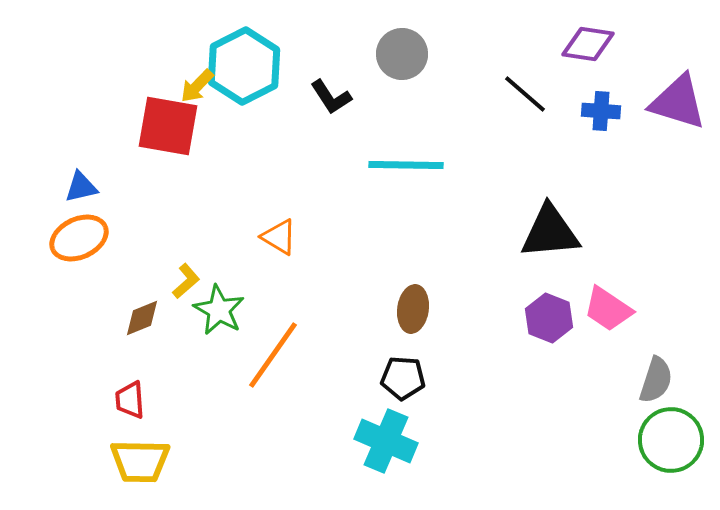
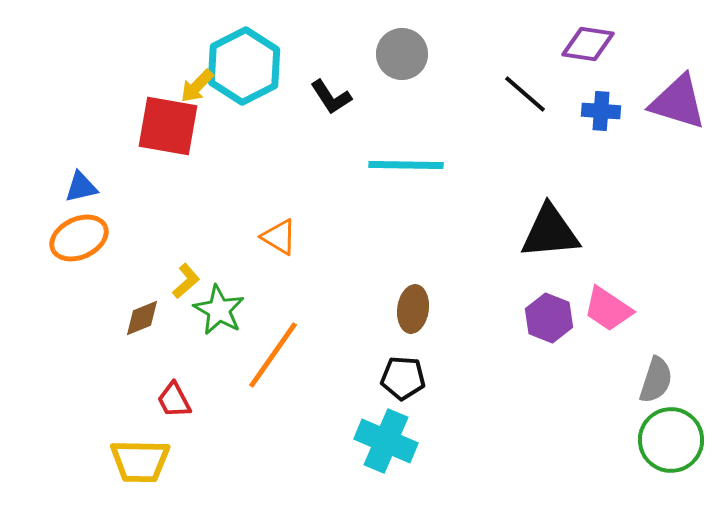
red trapezoid: moved 44 px right; rotated 24 degrees counterclockwise
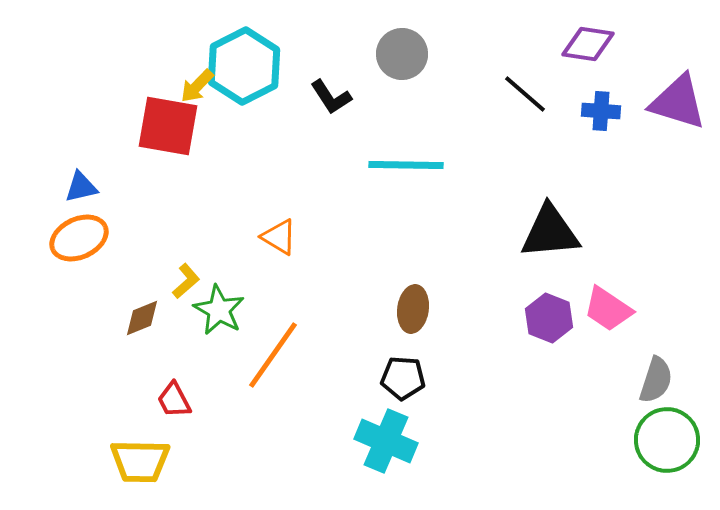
green circle: moved 4 px left
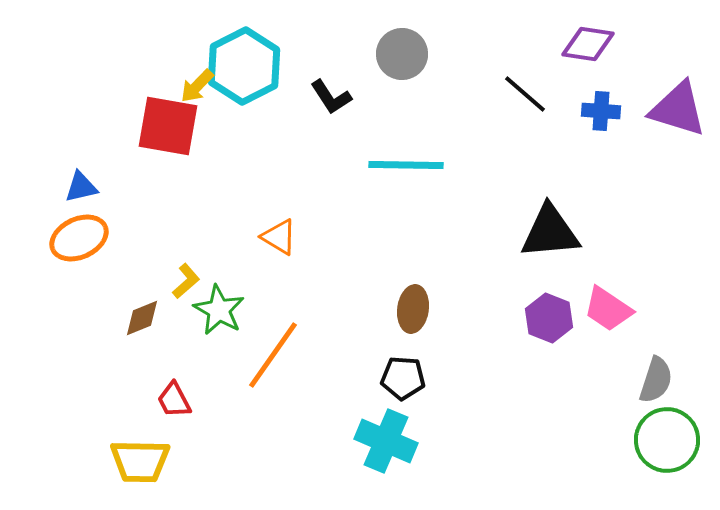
purple triangle: moved 7 px down
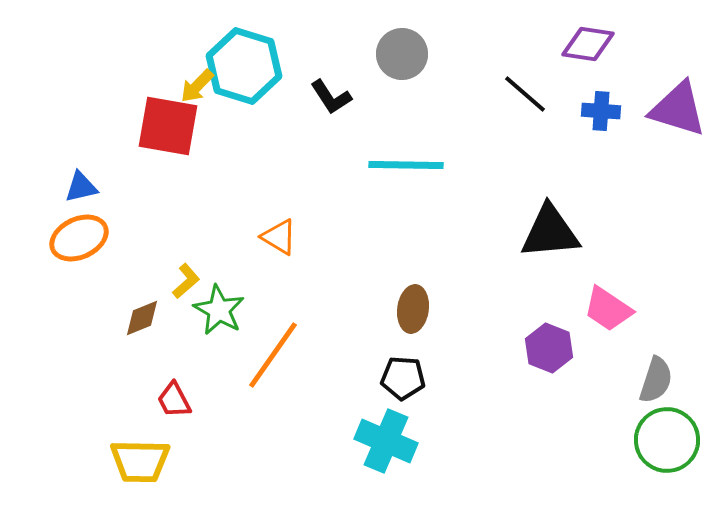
cyan hexagon: rotated 16 degrees counterclockwise
purple hexagon: moved 30 px down
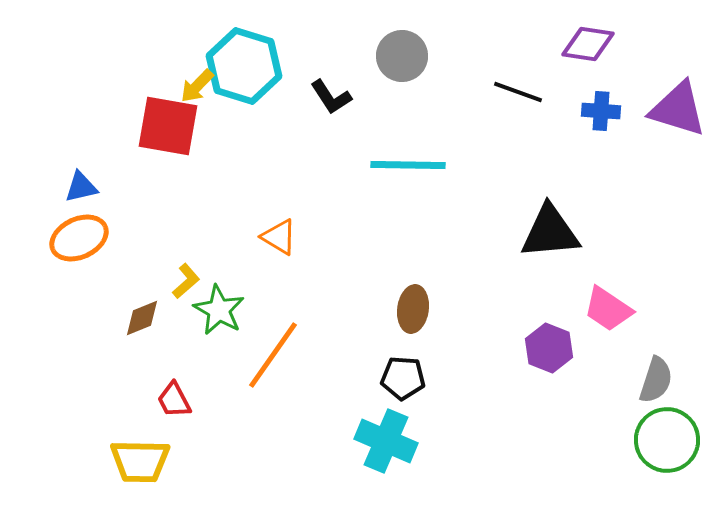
gray circle: moved 2 px down
black line: moved 7 px left, 2 px up; rotated 21 degrees counterclockwise
cyan line: moved 2 px right
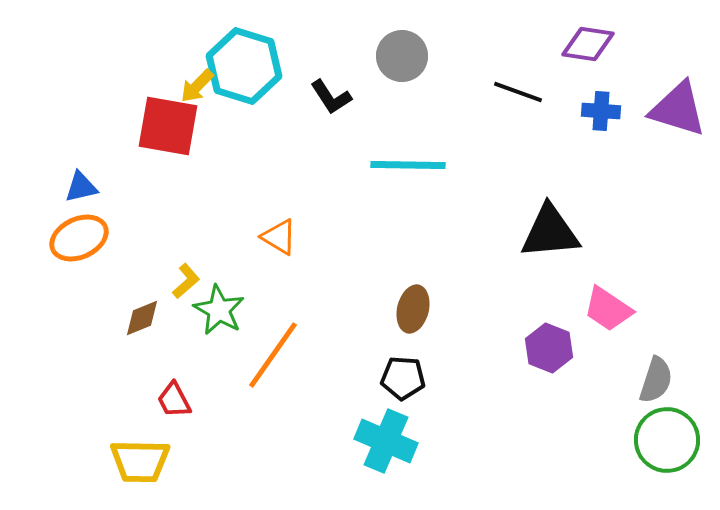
brown ellipse: rotated 6 degrees clockwise
